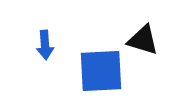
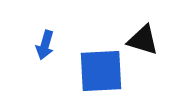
blue arrow: rotated 20 degrees clockwise
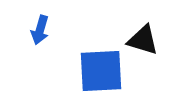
blue arrow: moved 5 px left, 15 px up
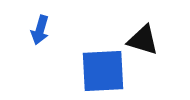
blue square: moved 2 px right
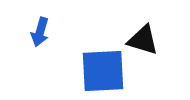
blue arrow: moved 2 px down
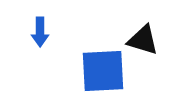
blue arrow: rotated 16 degrees counterclockwise
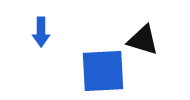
blue arrow: moved 1 px right
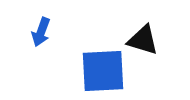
blue arrow: rotated 20 degrees clockwise
